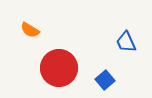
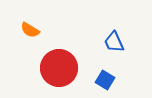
blue trapezoid: moved 12 px left
blue square: rotated 18 degrees counterclockwise
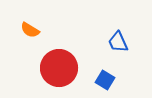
blue trapezoid: moved 4 px right
